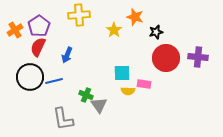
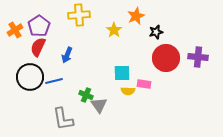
orange star: moved 1 px right, 1 px up; rotated 30 degrees clockwise
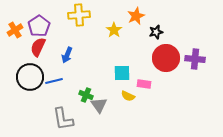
purple cross: moved 3 px left, 2 px down
yellow semicircle: moved 5 px down; rotated 24 degrees clockwise
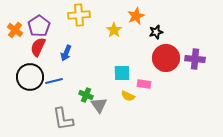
orange cross: rotated 21 degrees counterclockwise
blue arrow: moved 1 px left, 2 px up
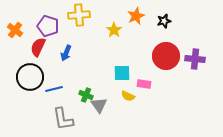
purple pentagon: moved 9 px right; rotated 20 degrees counterclockwise
black star: moved 8 px right, 11 px up
red circle: moved 2 px up
blue line: moved 8 px down
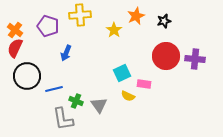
yellow cross: moved 1 px right
red semicircle: moved 23 px left, 1 px down
cyan square: rotated 24 degrees counterclockwise
black circle: moved 3 px left, 1 px up
green cross: moved 10 px left, 6 px down
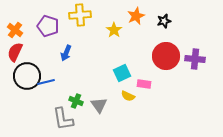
red semicircle: moved 4 px down
blue line: moved 8 px left, 7 px up
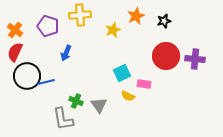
yellow star: moved 1 px left; rotated 14 degrees clockwise
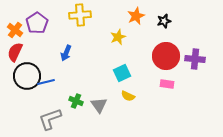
purple pentagon: moved 11 px left, 3 px up; rotated 20 degrees clockwise
yellow star: moved 5 px right, 7 px down
pink rectangle: moved 23 px right
gray L-shape: moved 13 px left; rotated 80 degrees clockwise
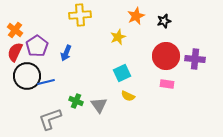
purple pentagon: moved 23 px down
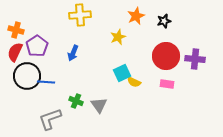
orange cross: moved 1 px right; rotated 21 degrees counterclockwise
blue arrow: moved 7 px right
blue line: rotated 18 degrees clockwise
yellow semicircle: moved 6 px right, 14 px up
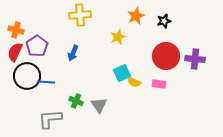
pink rectangle: moved 8 px left
gray L-shape: rotated 15 degrees clockwise
